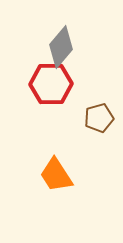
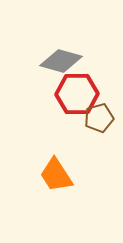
gray diamond: moved 14 px down; rotated 66 degrees clockwise
red hexagon: moved 26 px right, 10 px down
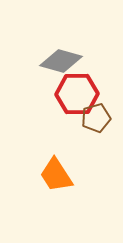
brown pentagon: moved 3 px left
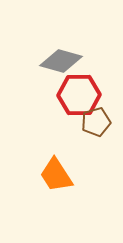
red hexagon: moved 2 px right, 1 px down
brown pentagon: moved 4 px down
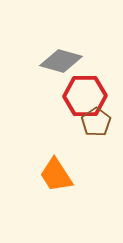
red hexagon: moved 6 px right, 1 px down
brown pentagon: rotated 20 degrees counterclockwise
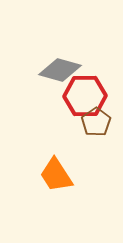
gray diamond: moved 1 px left, 9 px down
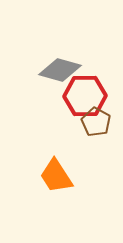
brown pentagon: rotated 8 degrees counterclockwise
orange trapezoid: moved 1 px down
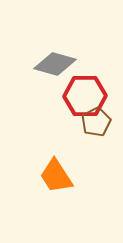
gray diamond: moved 5 px left, 6 px up
brown pentagon: rotated 16 degrees clockwise
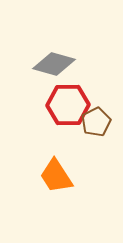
gray diamond: moved 1 px left
red hexagon: moved 17 px left, 9 px down
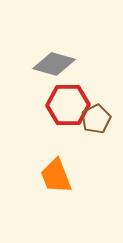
brown pentagon: moved 3 px up
orange trapezoid: rotated 12 degrees clockwise
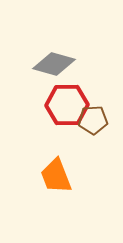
red hexagon: moved 1 px left
brown pentagon: moved 3 px left, 1 px down; rotated 24 degrees clockwise
